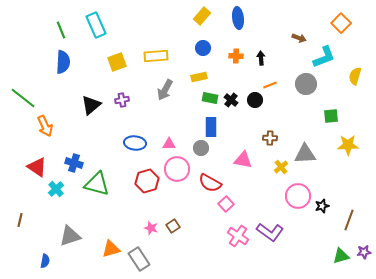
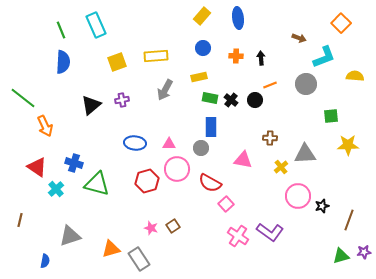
yellow semicircle at (355, 76): rotated 78 degrees clockwise
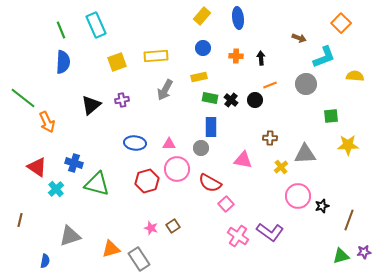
orange arrow at (45, 126): moved 2 px right, 4 px up
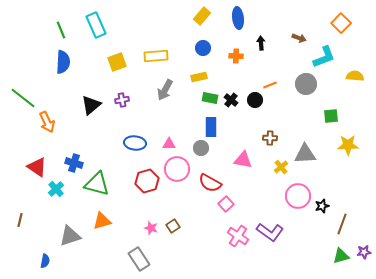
black arrow at (261, 58): moved 15 px up
brown line at (349, 220): moved 7 px left, 4 px down
orange triangle at (111, 249): moved 9 px left, 28 px up
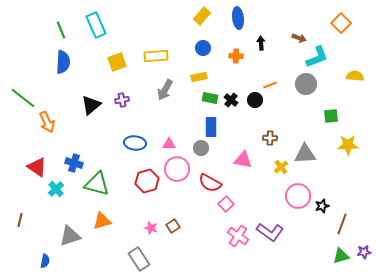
cyan L-shape at (324, 57): moved 7 px left
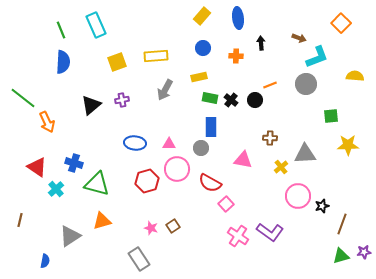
gray triangle at (70, 236): rotated 15 degrees counterclockwise
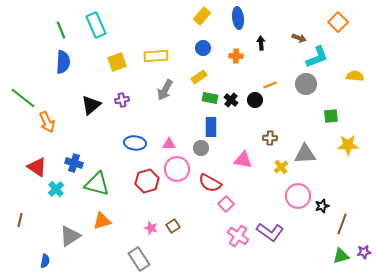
orange square at (341, 23): moved 3 px left, 1 px up
yellow rectangle at (199, 77): rotated 21 degrees counterclockwise
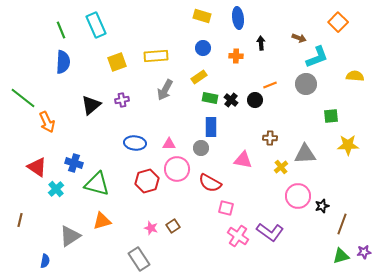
yellow rectangle at (202, 16): rotated 66 degrees clockwise
pink square at (226, 204): moved 4 px down; rotated 35 degrees counterclockwise
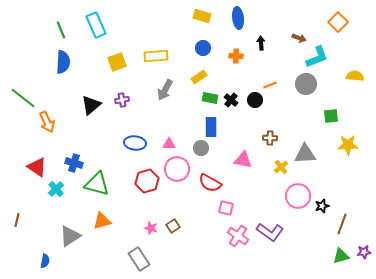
brown line at (20, 220): moved 3 px left
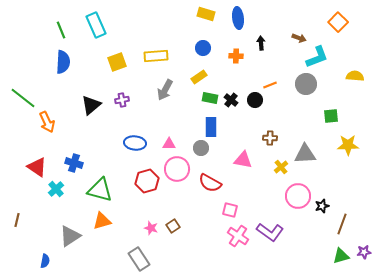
yellow rectangle at (202, 16): moved 4 px right, 2 px up
green triangle at (97, 184): moved 3 px right, 6 px down
pink square at (226, 208): moved 4 px right, 2 px down
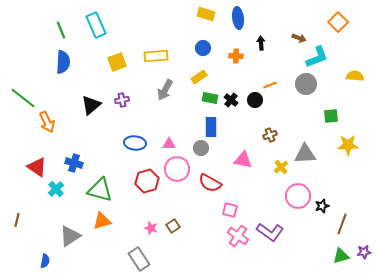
brown cross at (270, 138): moved 3 px up; rotated 24 degrees counterclockwise
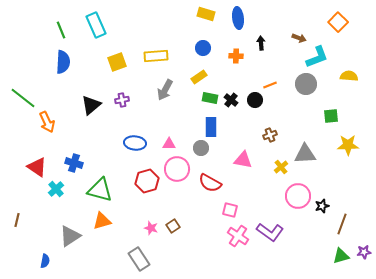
yellow semicircle at (355, 76): moved 6 px left
